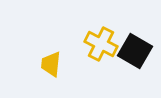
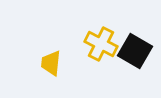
yellow trapezoid: moved 1 px up
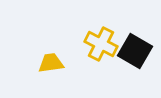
yellow trapezoid: rotated 76 degrees clockwise
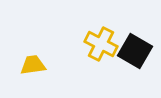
yellow trapezoid: moved 18 px left, 2 px down
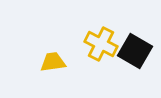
yellow trapezoid: moved 20 px right, 3 px up
